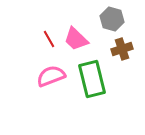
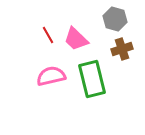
gray hexagon: moved 3 px right
red line: moved 1 px left, 4 px up
pink semicircle: rotated 8 degrees clockwise
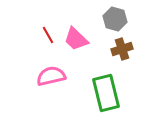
green rectangle: moved 14 px right, 14 px down
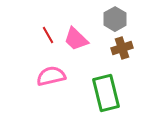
gray hexagon: rotated 15 degrees clockwise
brown cross: moved 1 px up
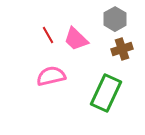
brown cross: moved 1 px down
green rectangle: rotated 39 degrees clockwise
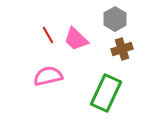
pink semicircle: moved 3 px left
